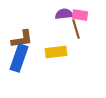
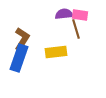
brown L-shape: rotated 50 degrees counterclockwise
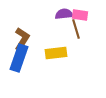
yellow rectangle: moved 1 px down
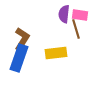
purple semicircle: rotated 78 degrees counterclockwise
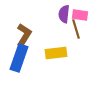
brown L-shape: moved 2 px right, 4 px up
